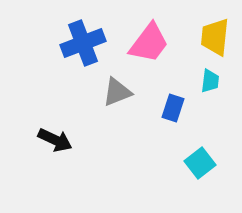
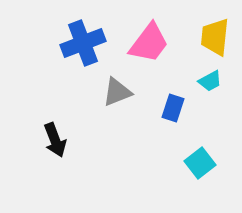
cyan trapezoid: rotated 55 degrees clockwise
black arrow: rotated 44 degrees clockwise
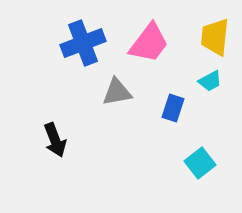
gray triangle: rotated 12 degrees clockwise
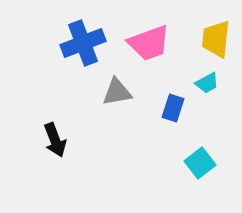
yellow trapezoid: moved 1 px right, 2 px down
pink trapezoid: rotated 33 degrees clockwise
cyan trapezoid: moved 3 px left, 2 px down
